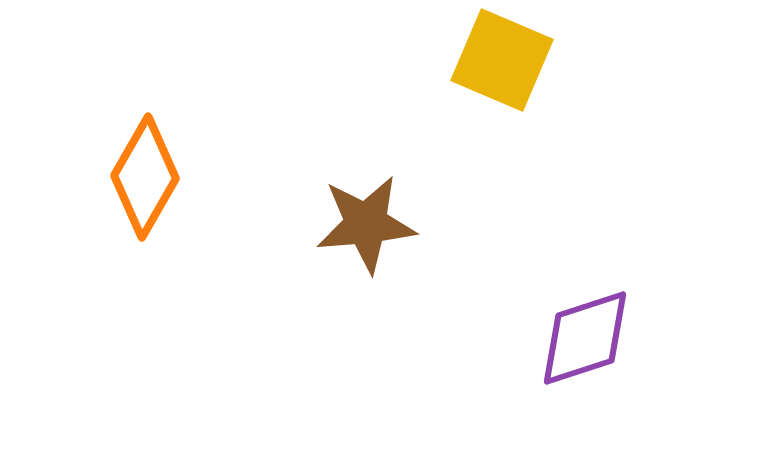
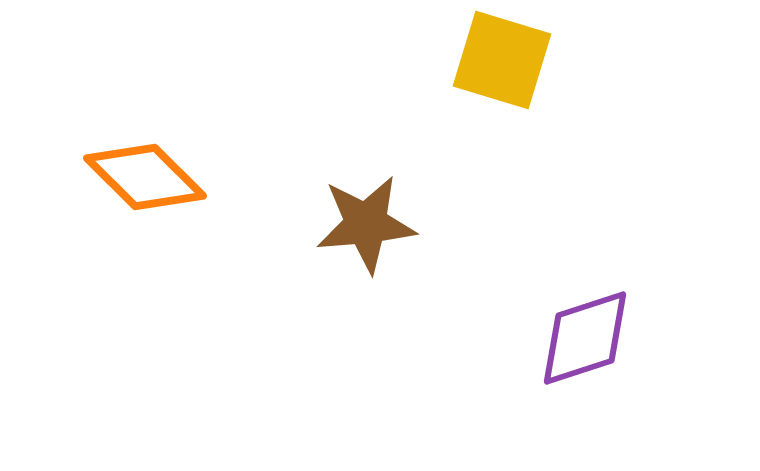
yellow square: rotated 6 degrees counterclockwise
orange diamond: rotated 75 degrees counterclockwise
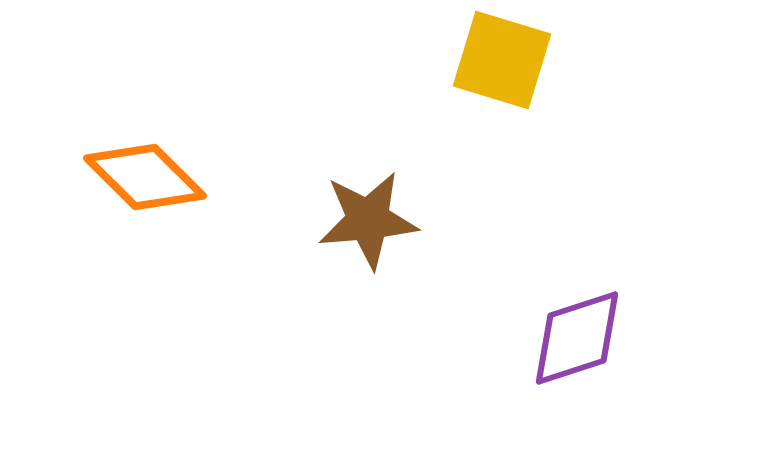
brown star: moved 2 px right, 4 px up
purple diamond: moved 8 px left
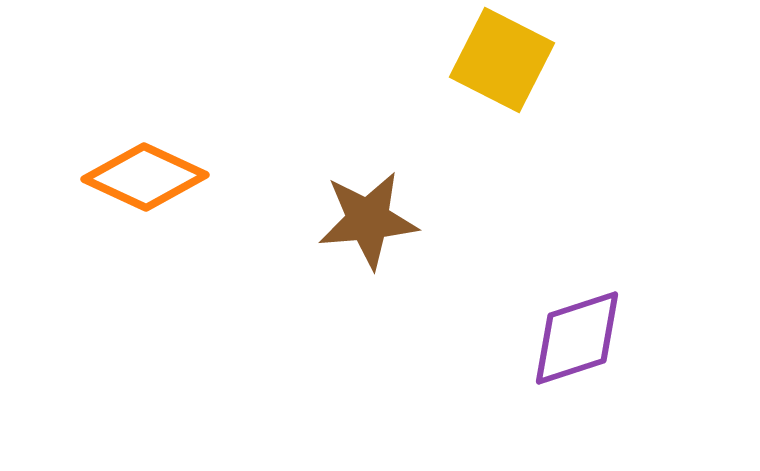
yellow square: rotated 10 degrees clockwise
orange diamond: rotated 20 degrees counterclockwise
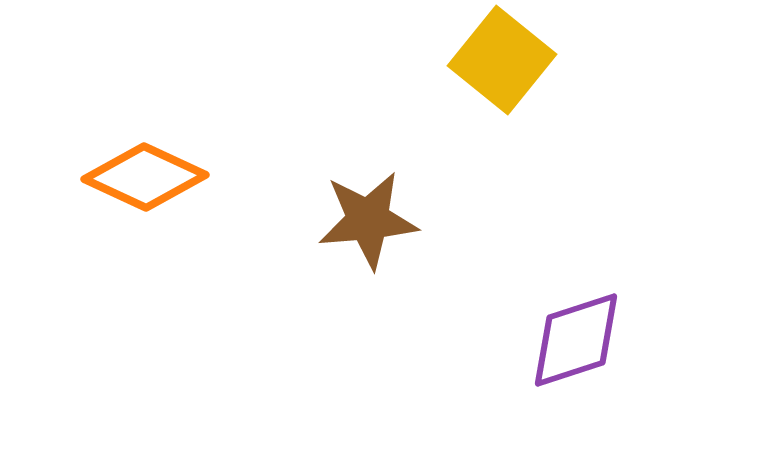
yellow square: rotated 12 degrees clockwise
purple diamond: moved 1 px left, 2 px down
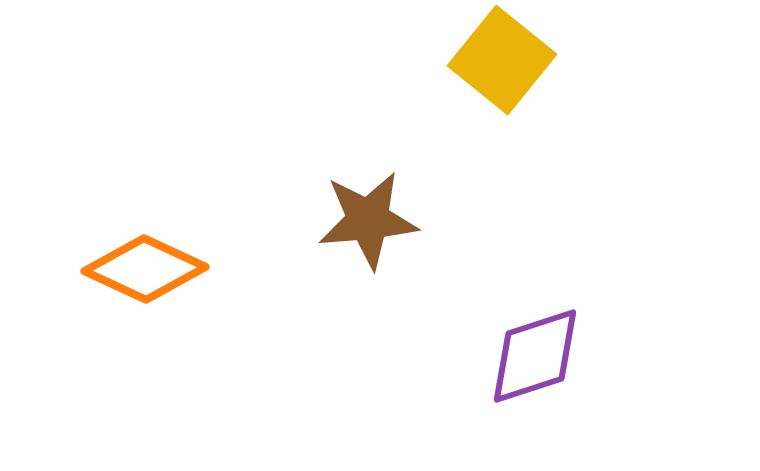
orange diamond: moved 92 px down
purple diamond: moved 41 px left, 16 px down
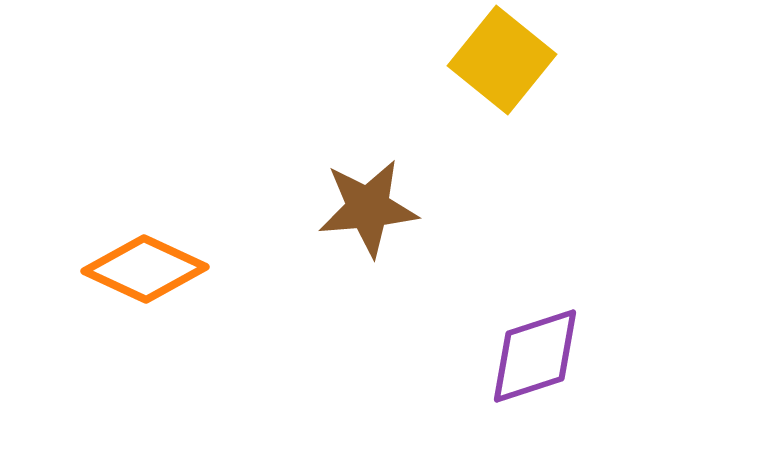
brown star: moved 12 px up
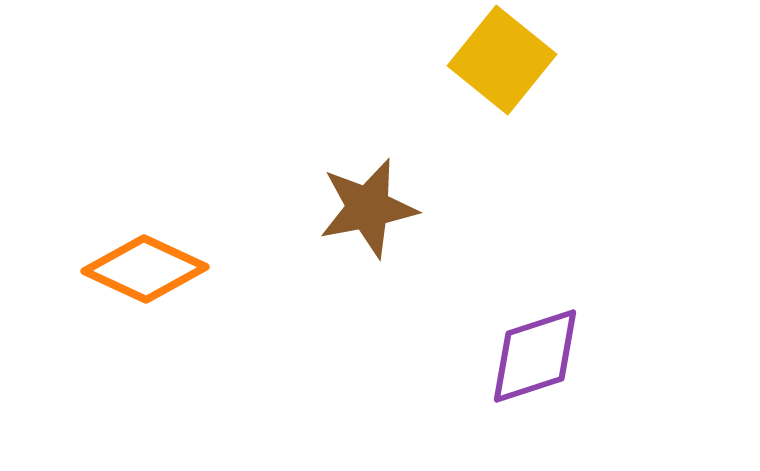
brown star: rotated 6 degrees counterclockwise
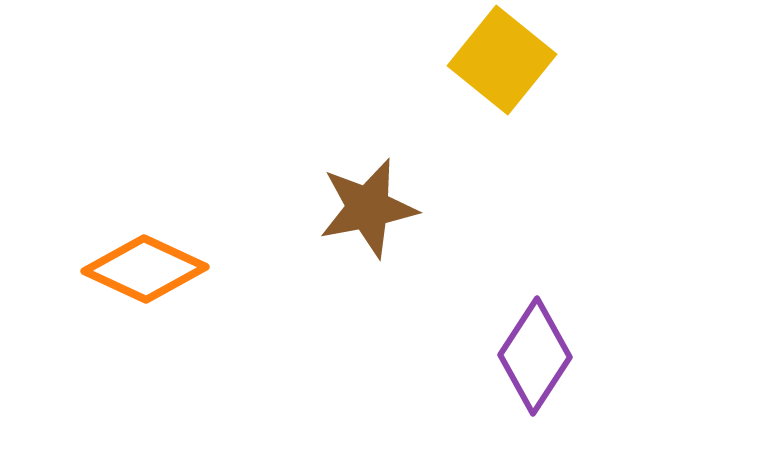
purple diamond: rotated 39 degrees counterclockwise
